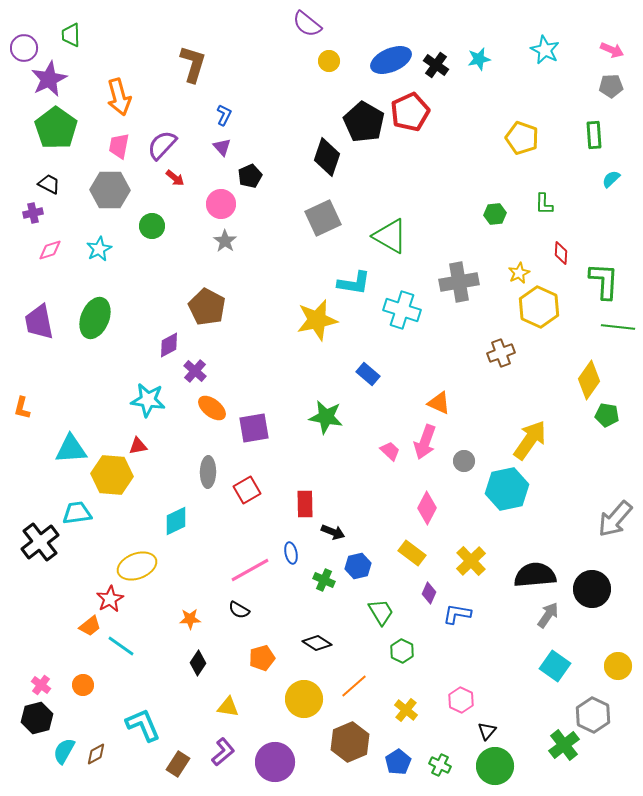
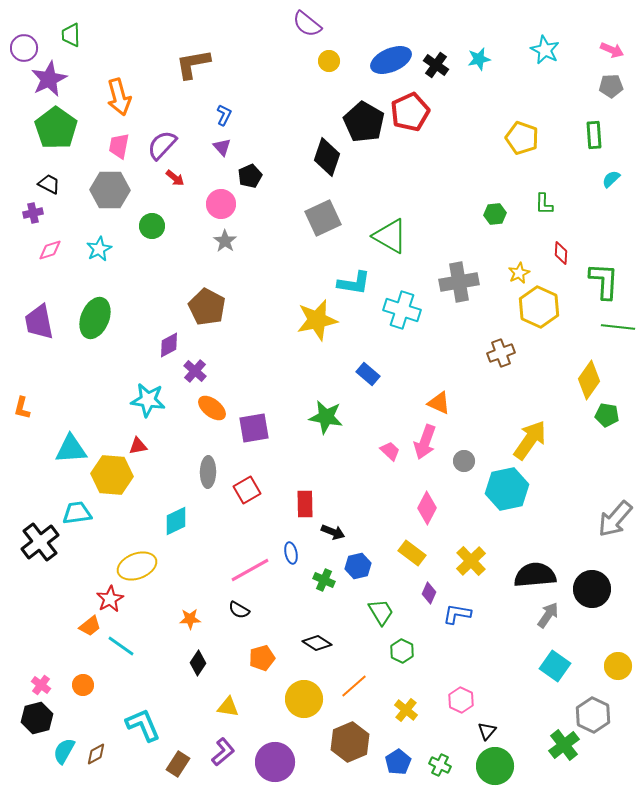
brown L-shape at (193, 64): rotated 117 degrees counterclockwise
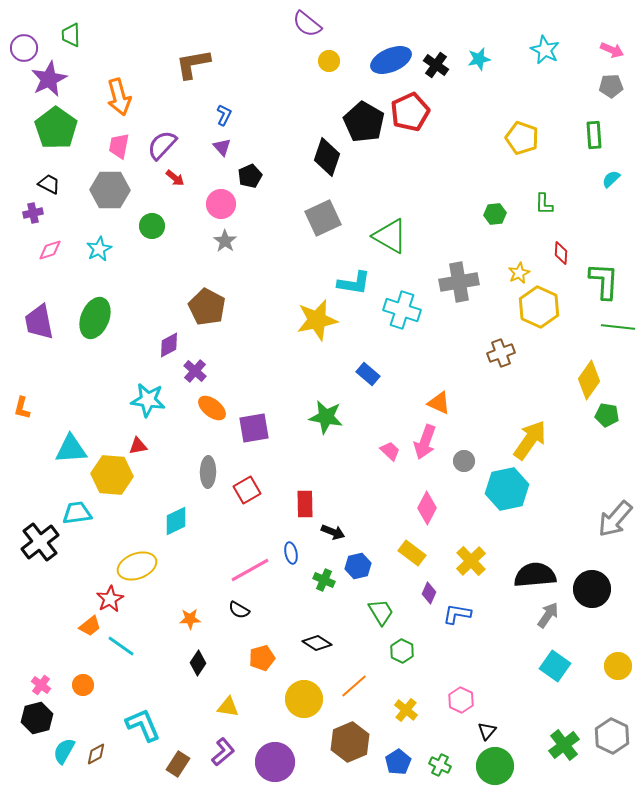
gray hexagon at (593, 715): moved 19 px right, 21 px down
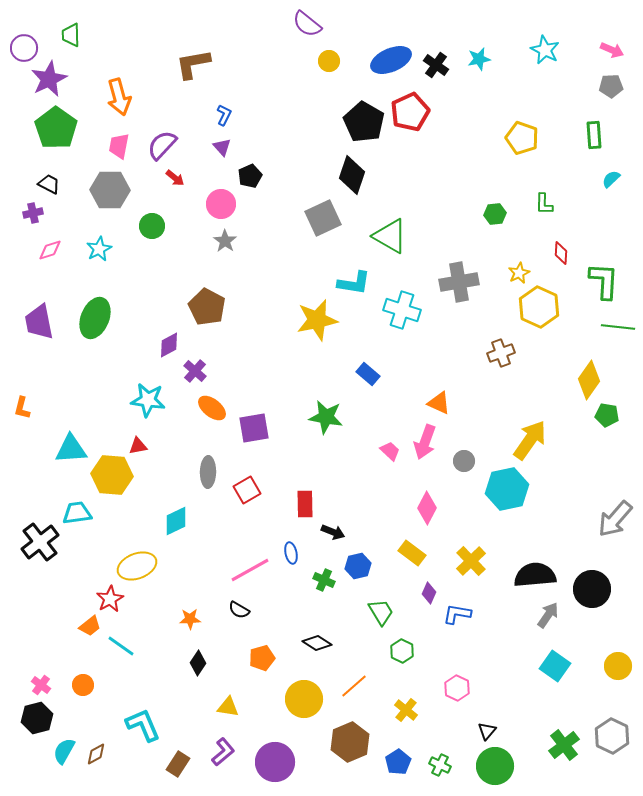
black diamond at (327, 157): moved 25 px right, 18 px down
pink hexagon at (461, 700): moved 4 px left, 12 px up
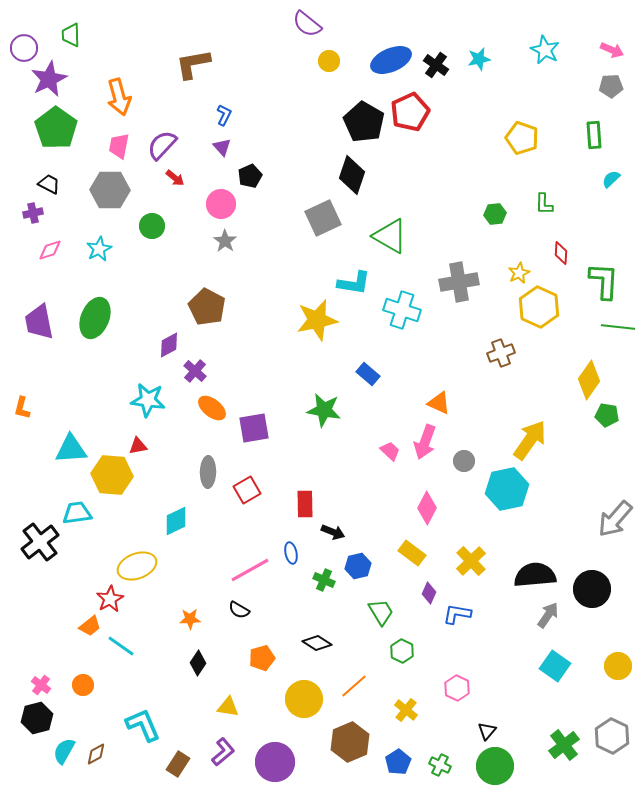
green star at (326, 417): moved 2 px left, 7 px up
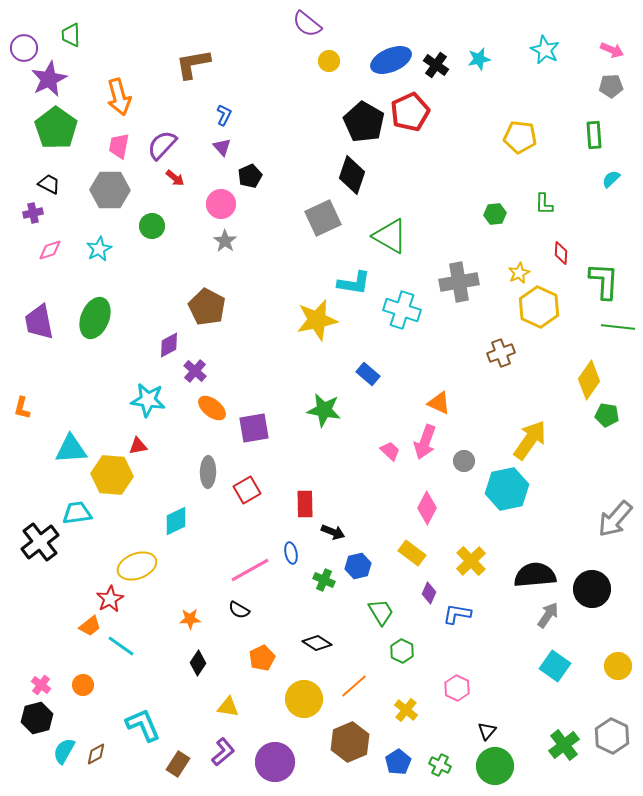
yellow pentagon at (522, 138): moved 2 px left, 1 px up; rotated 12 degrees counterclockwise
orange pentagon at (262, 658): rotated 10 degrees counterclockwise
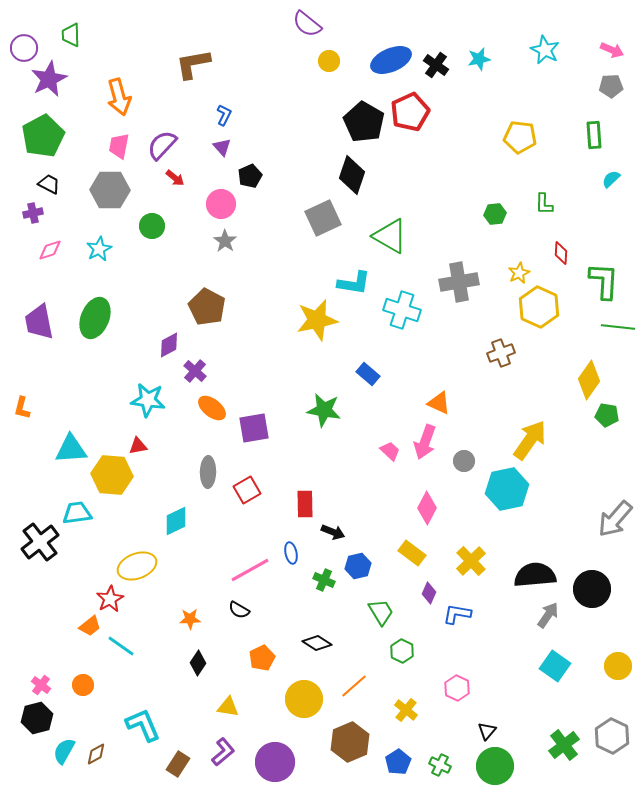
green pentagon at (56, 128): moved 13 px left, 8 px down; rotated 9 degrees clockwise
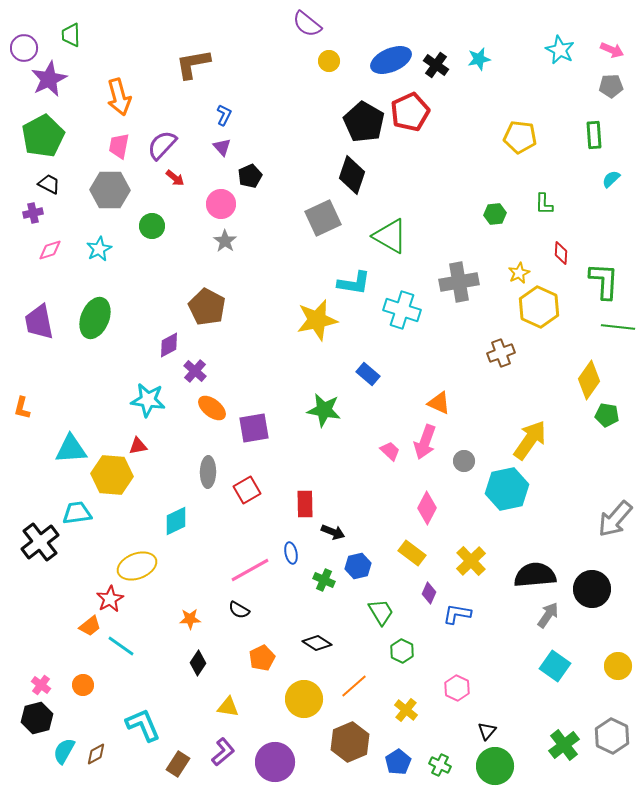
cyan star at (545, 50): moved 15 px right
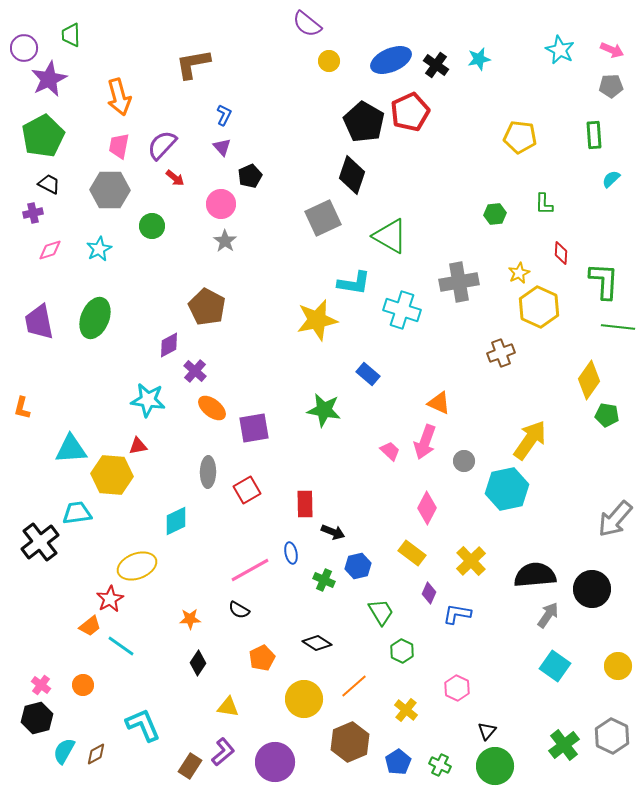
brown rectangle at (178, 764): moved 12 px right, 2 px down
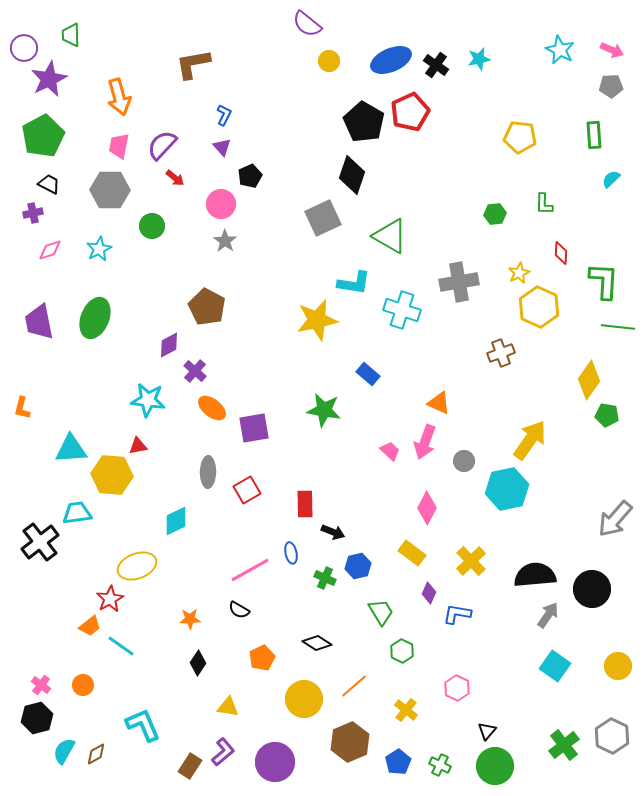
green cross at (324, 580): moved 1 px right, 2 px up
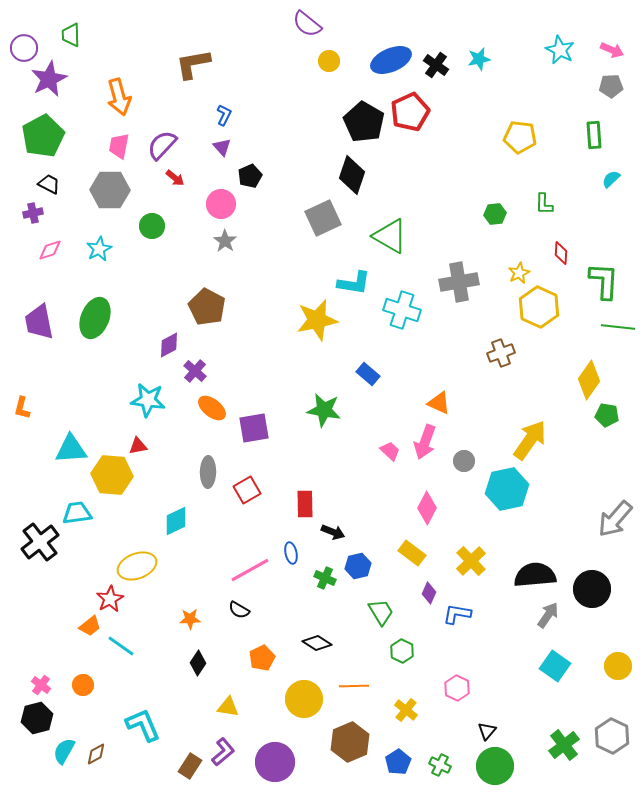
orange line at (354, 686): rotated 40 degrees clockwise
